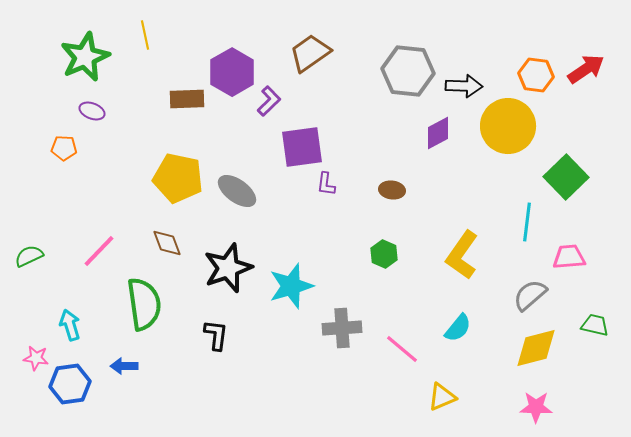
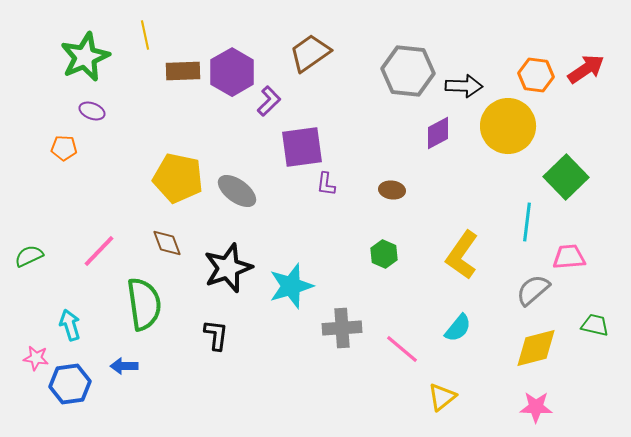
brown rectangle at (187, 99): moved 4 px left, 28 px up
gray semicircle at (530, 295): moved 3 px right, 5 px up
yellow triangle at (442, 397): rotated 16 degrees counterclockwise
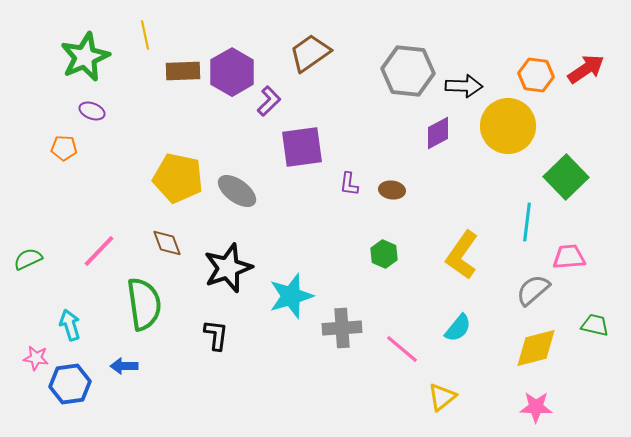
purple L-shape at (326, 184): moved 23 px right
green semicircle at (29, 256): moved 1 px left, 3 px down
cyan star at (291, 286): moved 10 px down
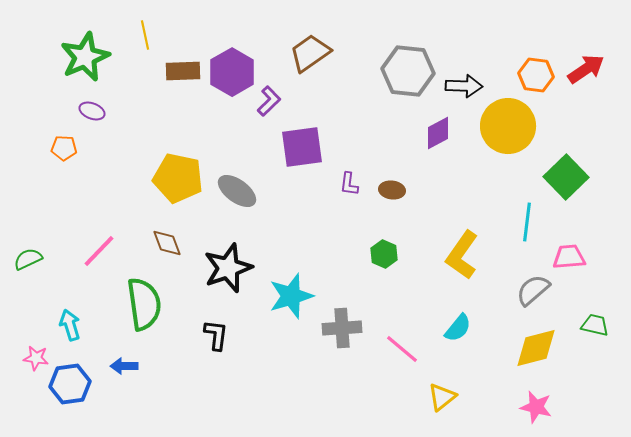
pink star at (536, 407): rotated 12 degrees clockwise
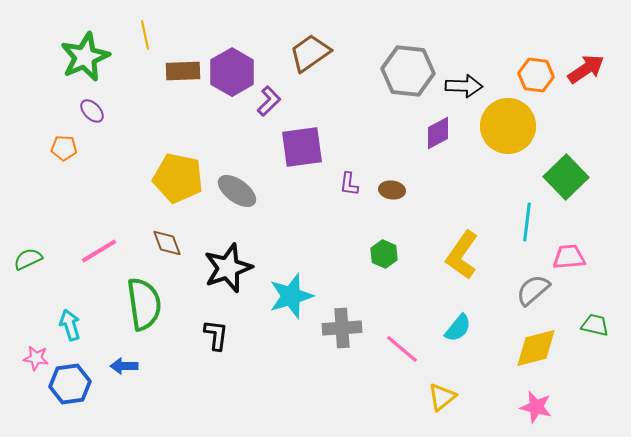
purple ellipse at (92, 111): rotated 25 degrees clockwise
pink line at (99, 251): rotated 15 degrees clockwise
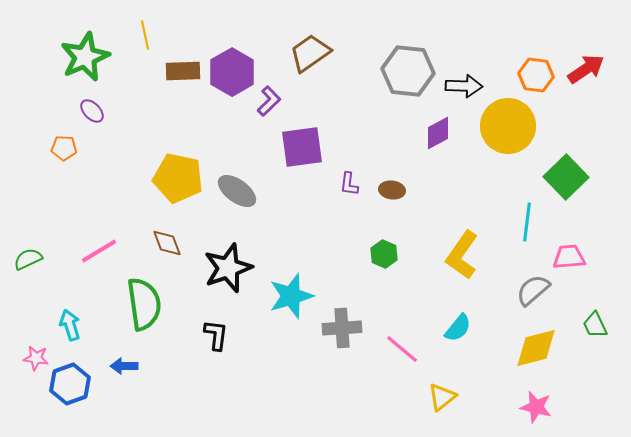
green trapezoid at (595, 325): rotated 128 degrees counterclockwise
blue hexagon at (70, 384): rotated 12 degrees counterclockwise
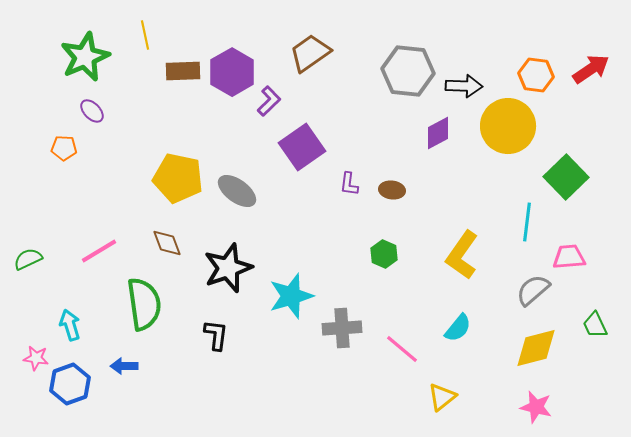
red arrow at (586, 69): moved 5 px right
purple square at (302, 147): rotated 27 degrees counterclockwise
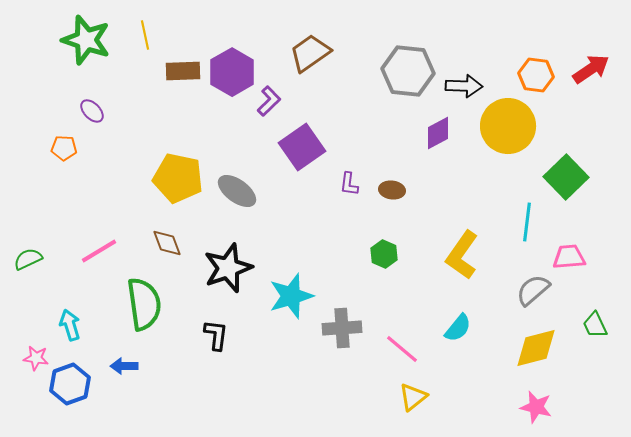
green star at (85, 57): moved 1 px right, 17 px up; rotated 30 degrees counterclockwise
yellow triangle at (442, 397): moved 29 px left
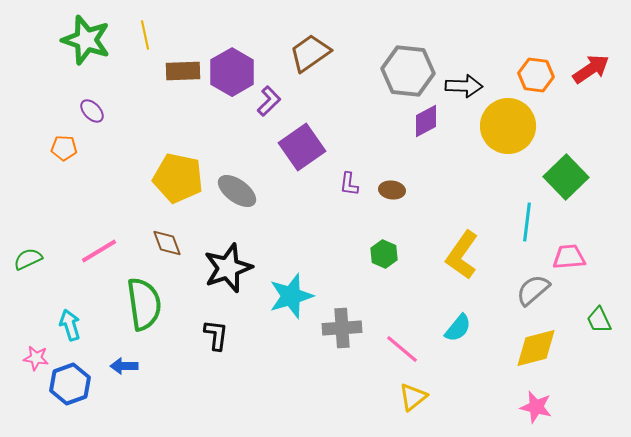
purple diamond at (438, 133): moved 12 px left, 12 px up
green trapezoid at (595, 325): moved 4 px right, 5 px up
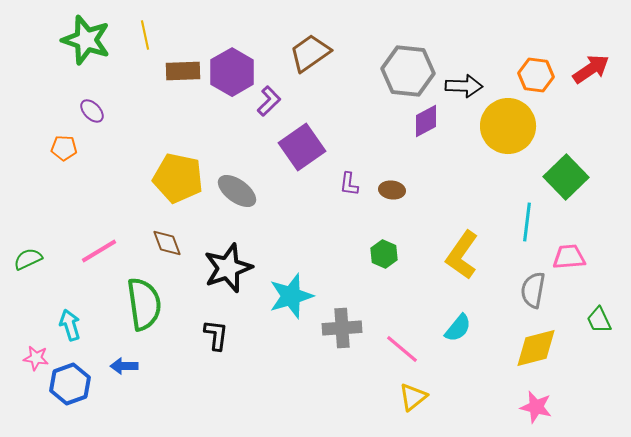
gray semicircle at (533, 290): rotated 39 degrees counterclockwise
